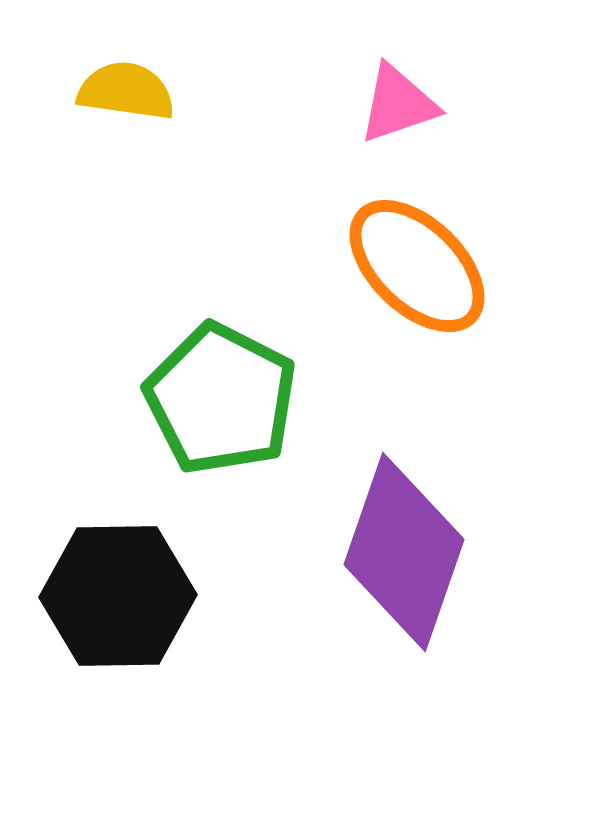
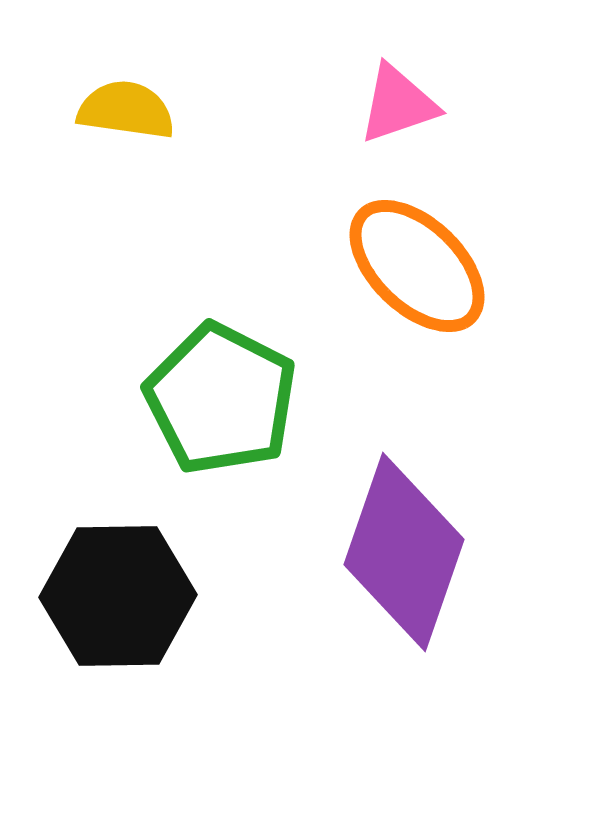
yellow semicircle: moved 19 px down
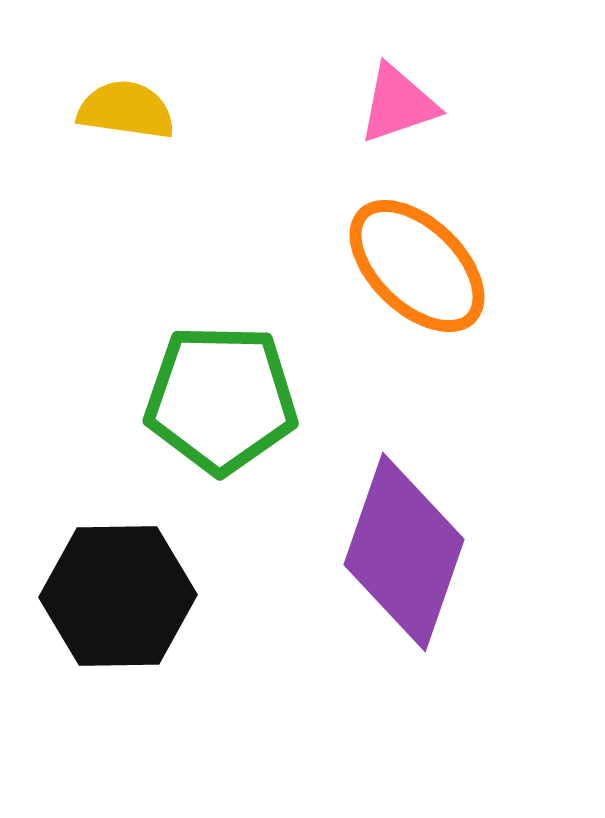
green pentagon: rotated 26 degrees counterclockwise
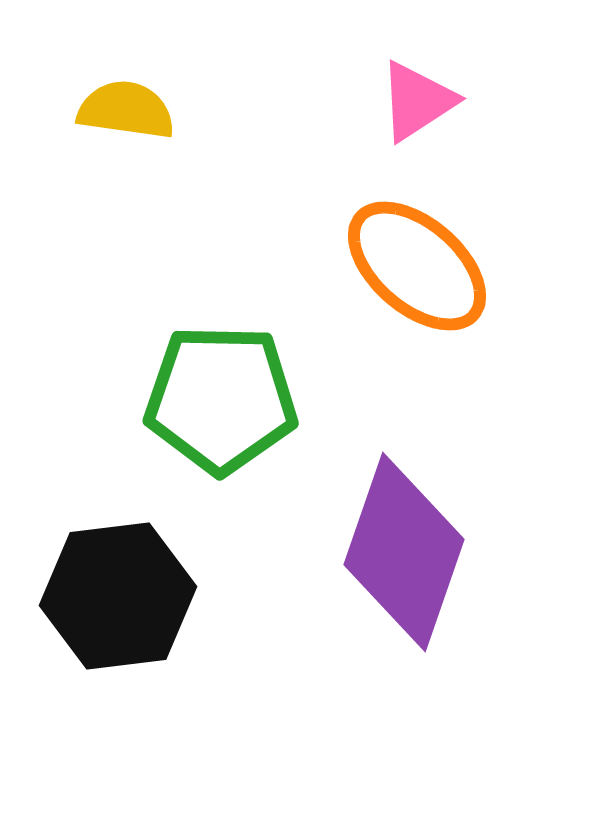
pink triangle: moved 19 px right, 3 px up; rotated 14 degrees counterclockwise
orange ellipse: rotated 3 degrees counterclockwise
black hexagon: rotated 6 degrees counterclockwise
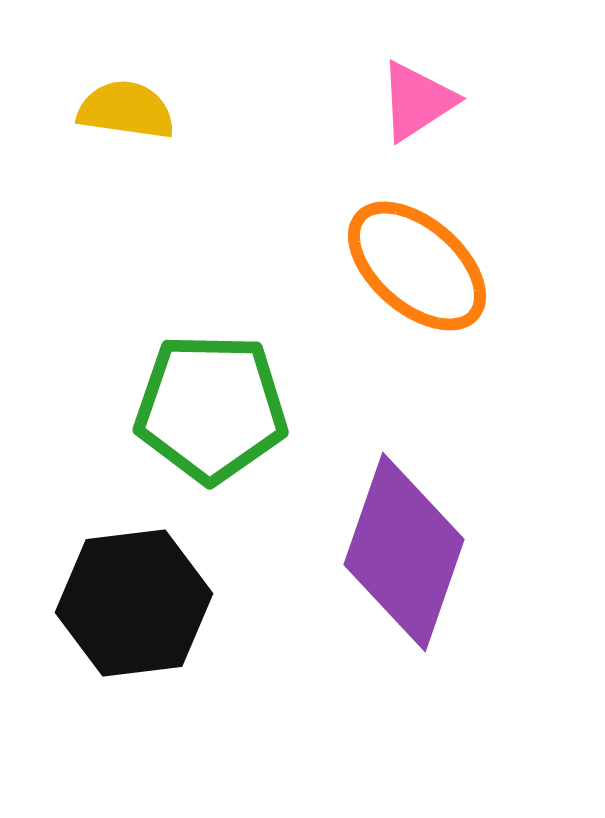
green pentagon: moved 10 px left, 9 px down
black hexagon: moved 16 px right, 7 px down
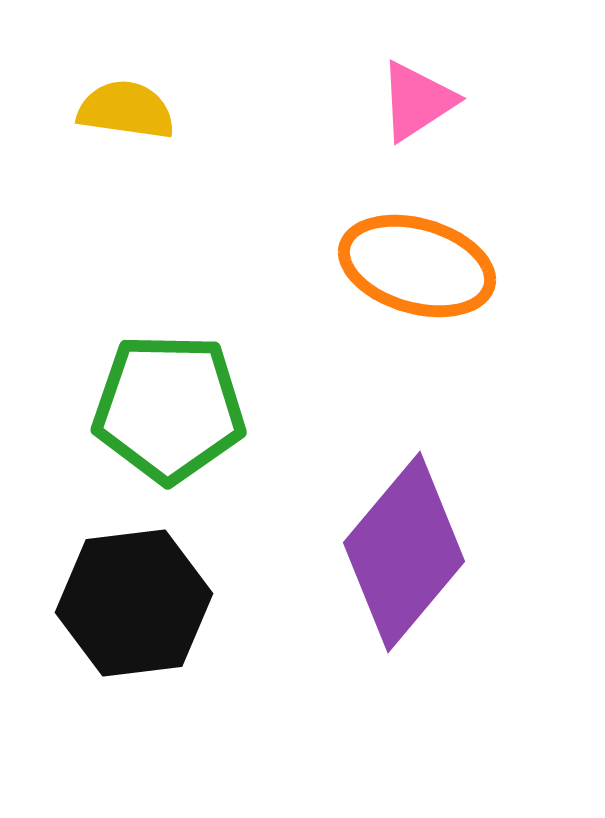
orange ellipse: rotated 25 degrees counterclockwise
green pentagon: moved 42 px left
purple diamond: rotated 21 degrees clockwise
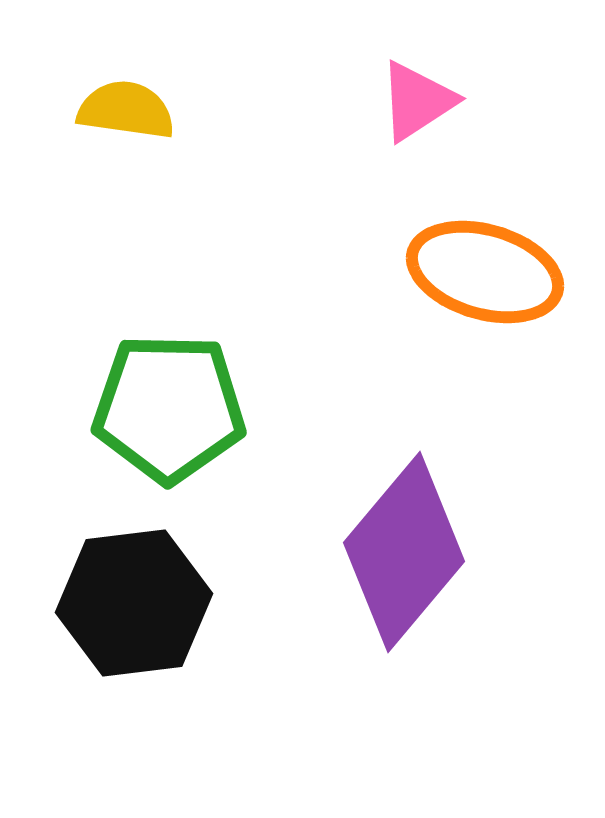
orange ellipse: moved 68 px right, 6 px down
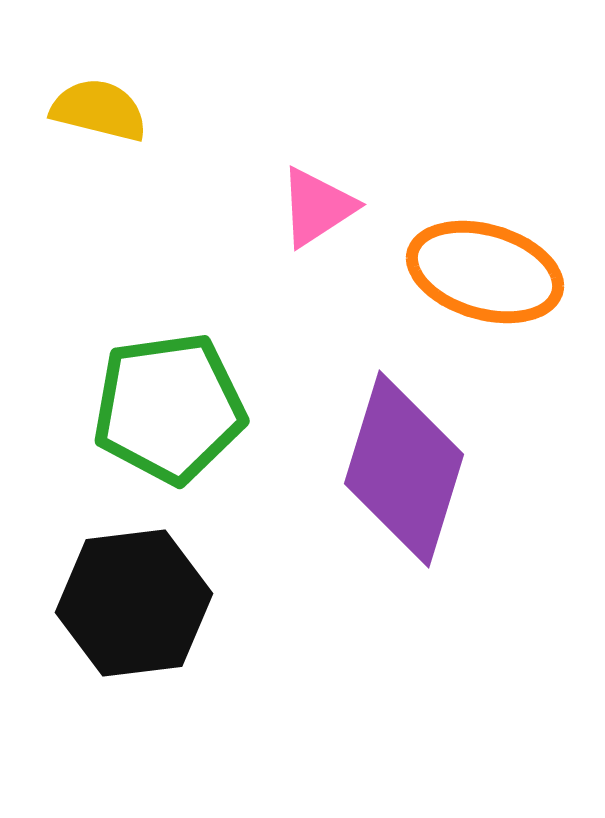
pink triangle: moved 100 px left, 106 px down
yellow semicircle: moved 27 px left; rotated 6 degrees clockwise
green pentagon: rotated 9 degrees counterclockwise
purple diamond: moved 83 px up; rotated 23 degrees counterclockwise
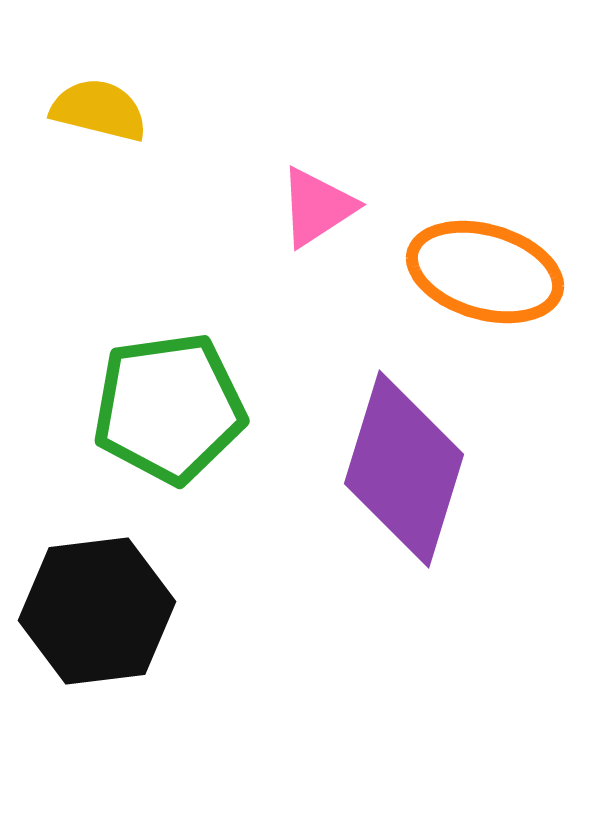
black hexagon: moved 37 px left, 8 px down
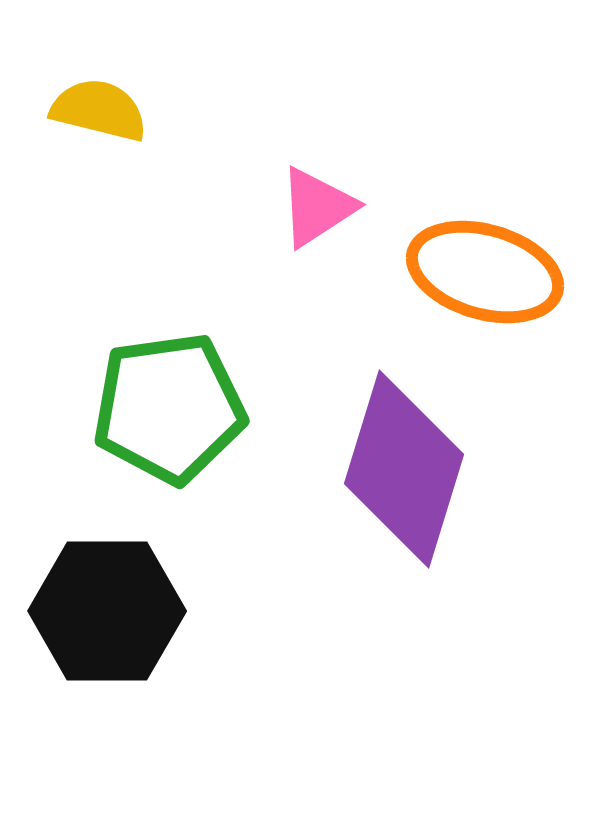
black hexagon: moved 10 px right; rotated 7 degrees clockwise
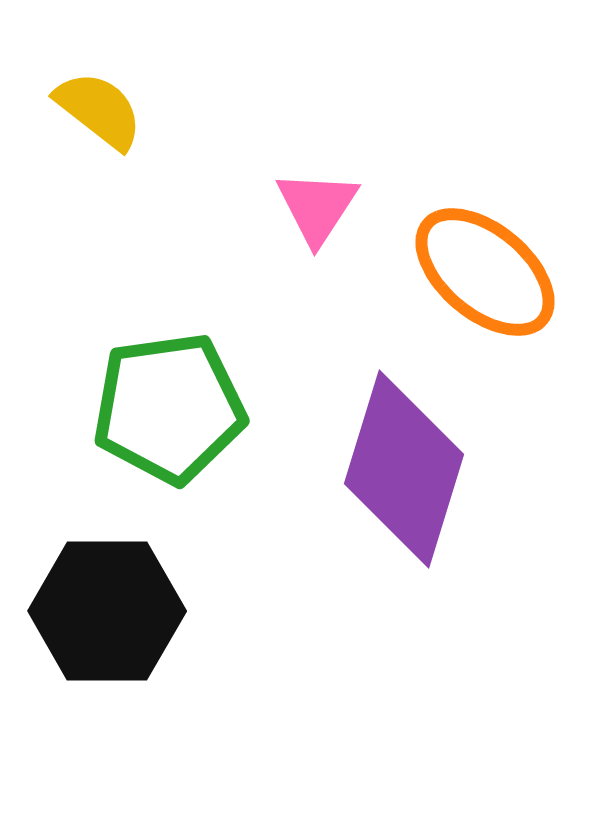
yellow semicircle: rotated 24 degrees clockwise
pink triangle: rotated 24 degrees counterclockwise
orange ellipse: rotated 24 degrees clockwise
